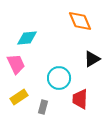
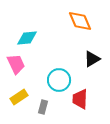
cyan circle: moved 2 px down
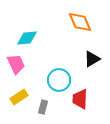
orange diamond: moved 1 px down
